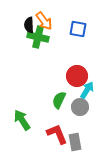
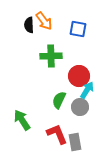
green cross: moved 13 px right, 19 px down; rotated 15 degrees counterclockwise
red circle: moved 2 px right
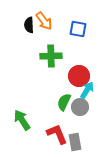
green semicircle: moved 5 px right, 2 px down
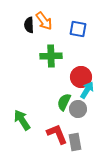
red circle: moved 2 px right, 1 px down
gray circle: moved 2 px left, 2 px down
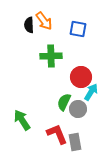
cyan arrow: moved 4 px right, 2 px down
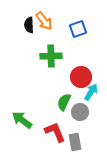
blue square: rotated 30 degrees counterclockwise
gray circle: moved 2 px right, 3 px down
green arrow: rotated 20 degrees counterclockwise
red L-shape: moved 2 px left, 2 px up
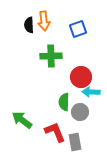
orange arrow: rotated 30 degrees clockwise
cyan arrow: rotated 120 degrees counterclockwise
green semicircle: rotated 24 degrees counterclockwise
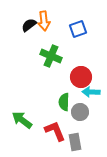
black semicircle: rotated 56 degrees clockwise
green cross: rotated 25 degrees clockwise
red L-shape: moved 1 px up
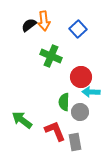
blue square: rotated 24 degrees counterclockwise
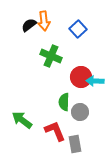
cyan arrow: moved 4 px right, 11 px up
gray rectangle: moved 2 px down
